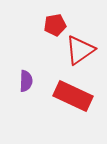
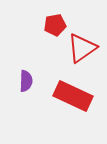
red triangle: moved 2 px right, 2 px up
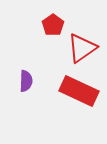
red pentagon: moved 2 px left; rotated 25 degrees counterclockwise
red rectangle: moved 6 px right, 5 px up
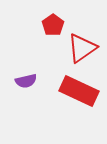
purple semicircle: rotated 75 degrees clockwise
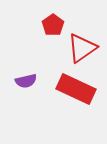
red rectangle: moved 3 px left, 2 px up
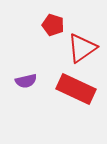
red pentagon: rotated 20 degrees counterclockwise
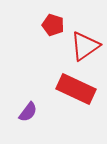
red triangle: moved 3 px right, 2 px up
purple semicircle: moved 2 px right, 31 px down; rotated 40 degrees counterclockwise
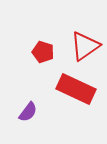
red pentagon: moved 10 px left, 27 px down
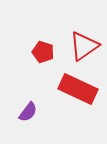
red triangle: moved 1 px left
red rectangle: moved 2 px right
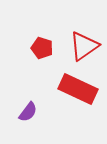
red pentagon: moved 1 px left, 4 px up
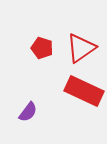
red triangle: moved 3 px left, 2 px down
red rectangle: moved 6 px right, 2 px down
